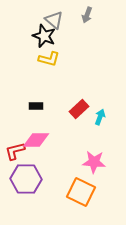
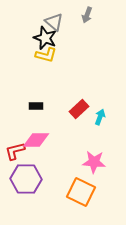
gray triangle: moved 2 px down
black star: moved 1 px right, 2 px down
yellow L-shape: moved 3 px left, 4 px up
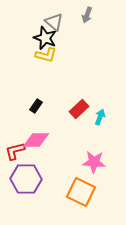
black rectangle: rotated 56 degrees counterclockwise
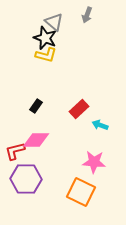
cyan arrow: moved 8 px down; rotated 91 degrees counterclockwise
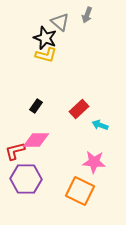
gray triangle: moved 6 px right
orange square: moved 1 px left, 1 px up
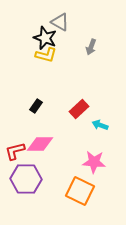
gray arrow: moved 4 px right, 32 px down
gray triangle: rotated 12 degrees counterclockwise
pink diamond: moved 4 px right, 4 px down
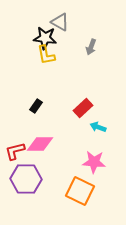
black star: rotated 15 degrees counterclockwise
yellow L-shape: rotated 65 degrees clockwise
red rectangle: moved 4 px right, 1 px up
cyan arrow: moved 2 px left, 2 px down
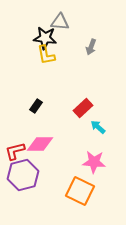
gray triangle: rotated 24 degrees counterclockwise
cyan arrow: rotated 21 degrees clockwise
purple hexagon: moved 3 px left, 4 px up; rotated 16 degrees counterclockwise
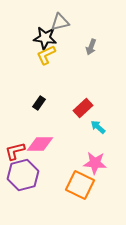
gray triangle: rotated 18 degrees counterclockwise
yellow L-shape: rotated 75 degrees clockwise
black rectangle: moved 3 px right, 3 px up
pink star: moved 1 px right, 1 px down
orange square: moved 6 px up
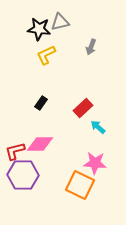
black star: moved 6 px left, 9 px up
black rectangle: moved 2 px right
purple hexagon: rotated 16 degrees clockwise
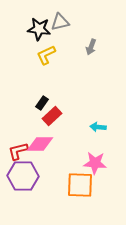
black rectangle: moved 1 px right
red rectangle: moved 31 px left, 8 px down
cyan arrow: rotated 35 degrees counterclockwise
red L-shape: moved 3 px right
purple hexagon: moved 1 px down
orange square: rotated 24 degrees counterclockwise
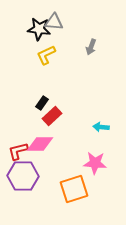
gray triangle: moved 6 px left; rotated 18 degrees clockwise
cyan arrow: moved 3 px right
orange square: moved 6 px left, 4 px down; rotated 20 degrees counterclockwise
